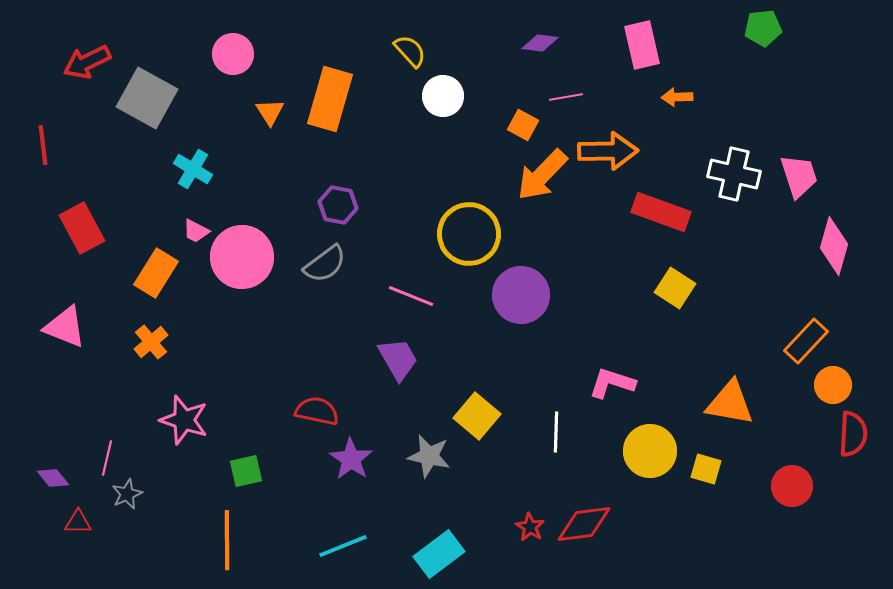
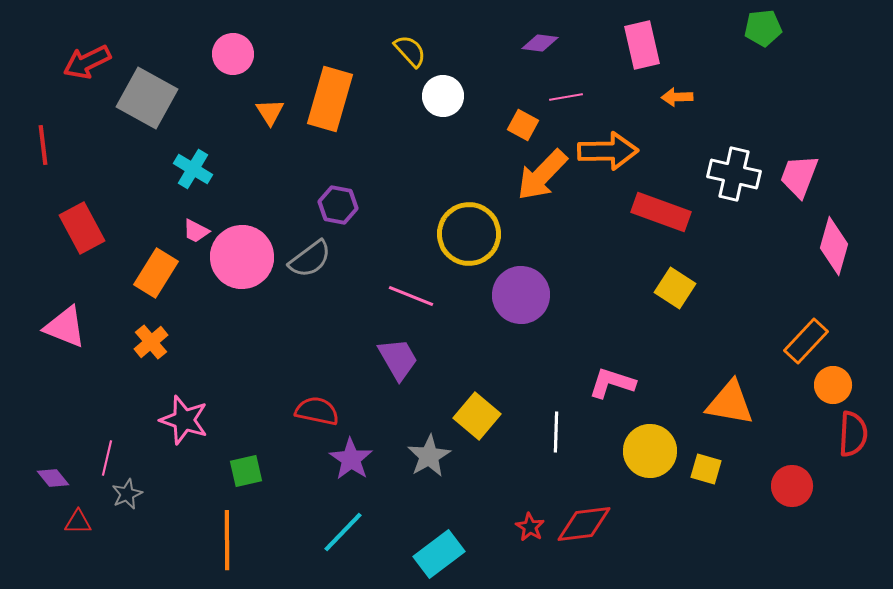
pink trapezoid at (799, 176): rotated 141 degrees counterclockwise
gray semicircle at (325, 264): moved 15 px left, 5 px up
gray star at (429, 456): rotated 30 degrees clockwise
cyan line at (343, 546): moved 14 px up; rotated 24 degrees counterclockwise
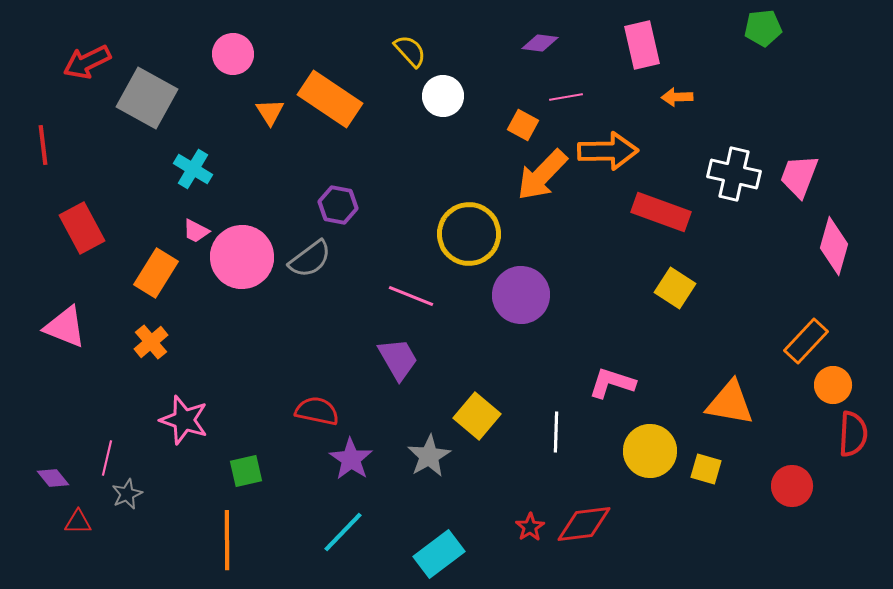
orange rectangle at (330, 99): rotated 72 degrees counterclockwise
red star at (530, 527): rotated 8 degrees clockwise
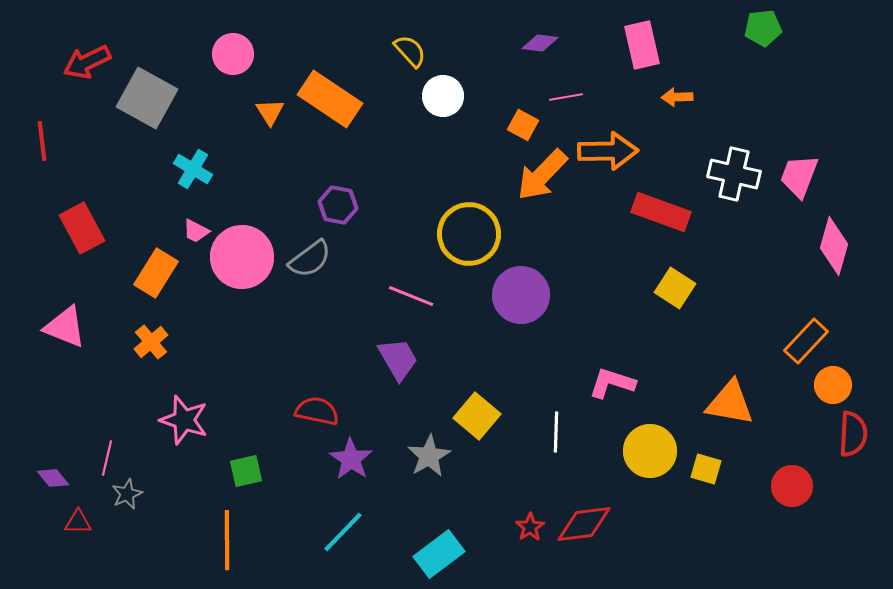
red line at (43, 145): moved 1 px left, 4 px up
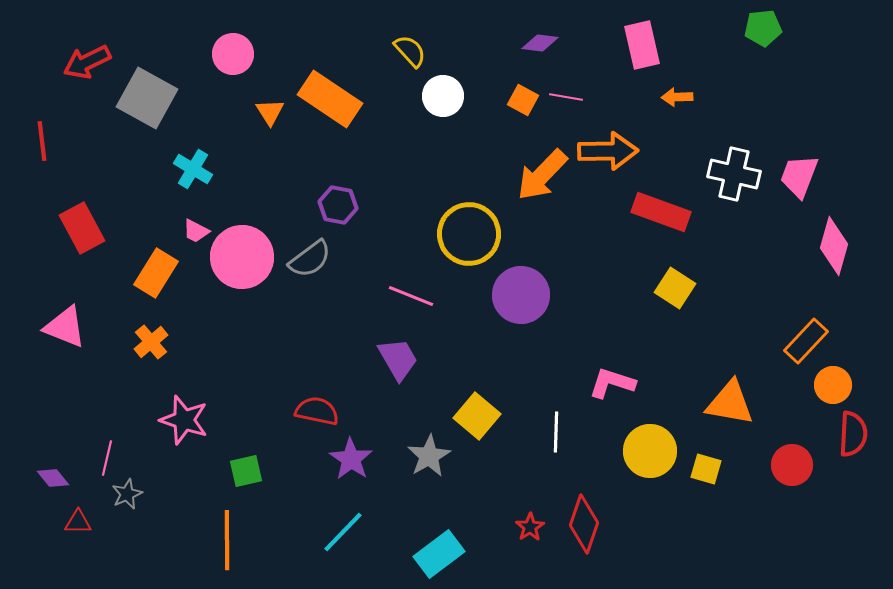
pink line at (566, 97): rotated 20 degrees clockwise
orange square at (523, 125): moved 25 px up
red circle at (792, 486): moved 21 px up
red diamond at (584, 524): rotated 64 degrees counterclockwise
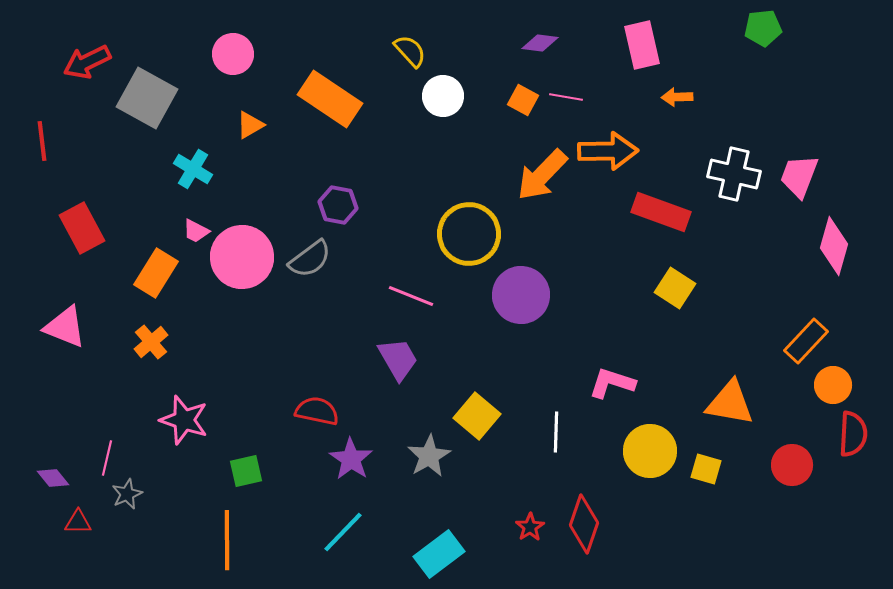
orange triangle at (270, 112): moved 20 px left, 13 px down; rotated 32 degrees clockwise
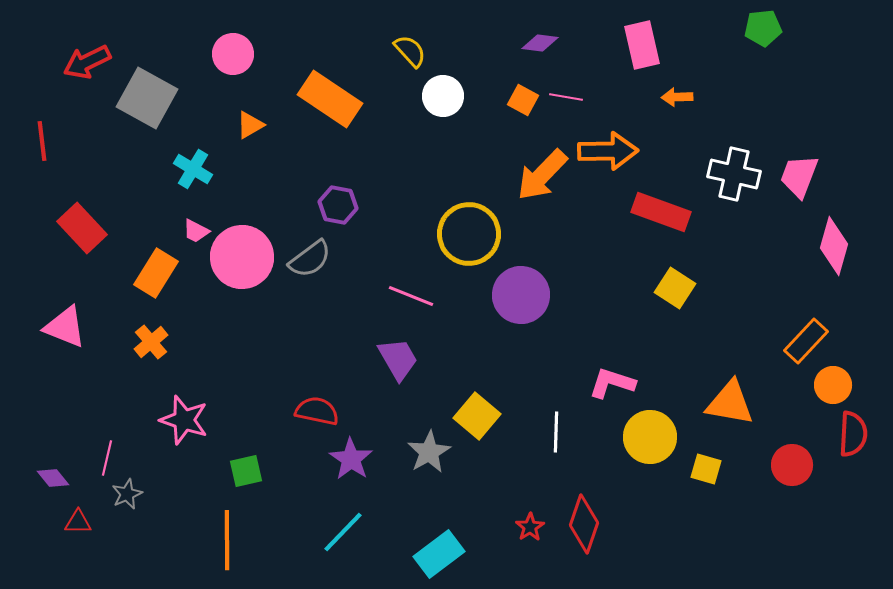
red rectangle at (82, 228): rotated 15 degrees counterclockwise
yellow circle at (650, 451): moved 14 px up
gray star at (429, 456): moved 4 px up
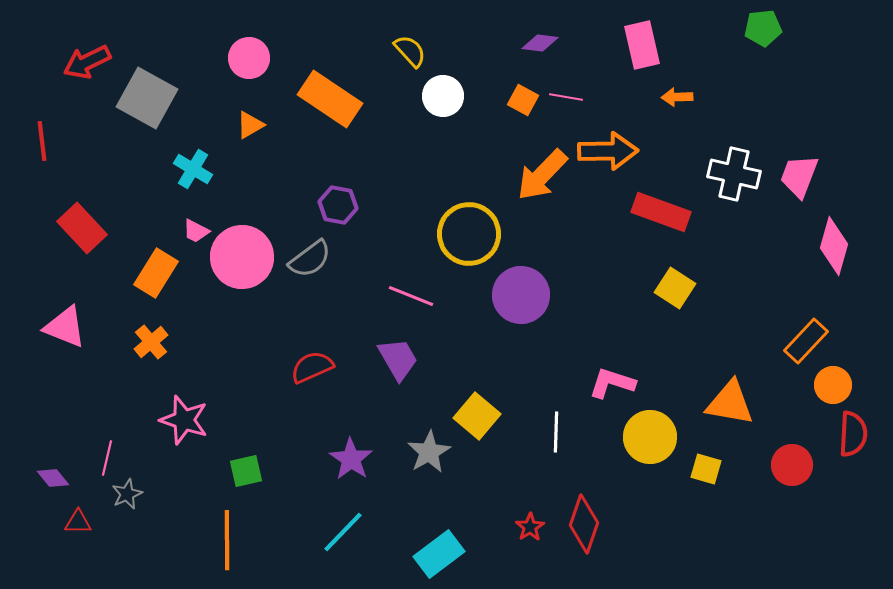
pink circle at (233, 54): moved 16 px right, 4 px down
red semicircle at (317, 411): moved 5 px left, 44 px up; rotated 36 degrees counterclockwise
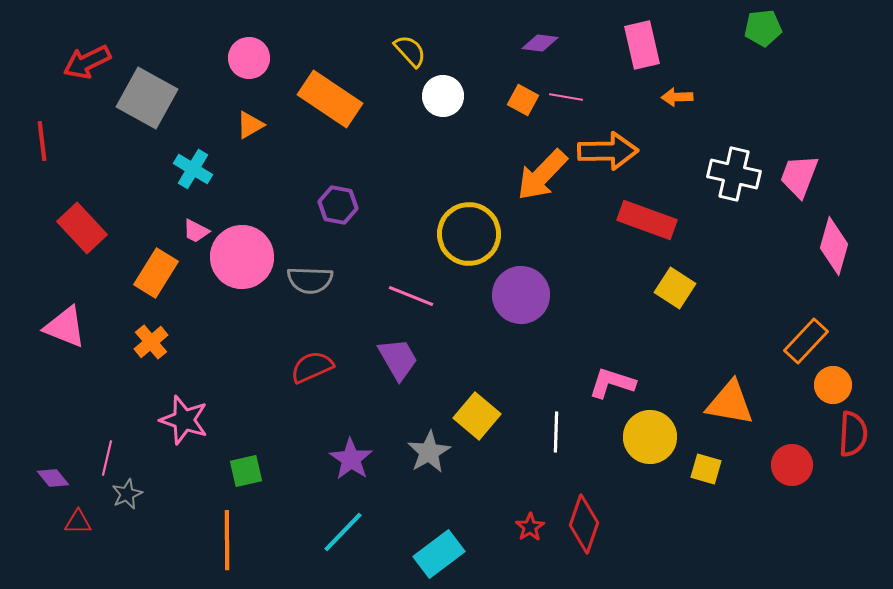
red rectangle at (661, 212): moved 14 px left, 8 px down
gray semicircle at (310, 259): moved 21 px down; rotated 39 degrees clockwise
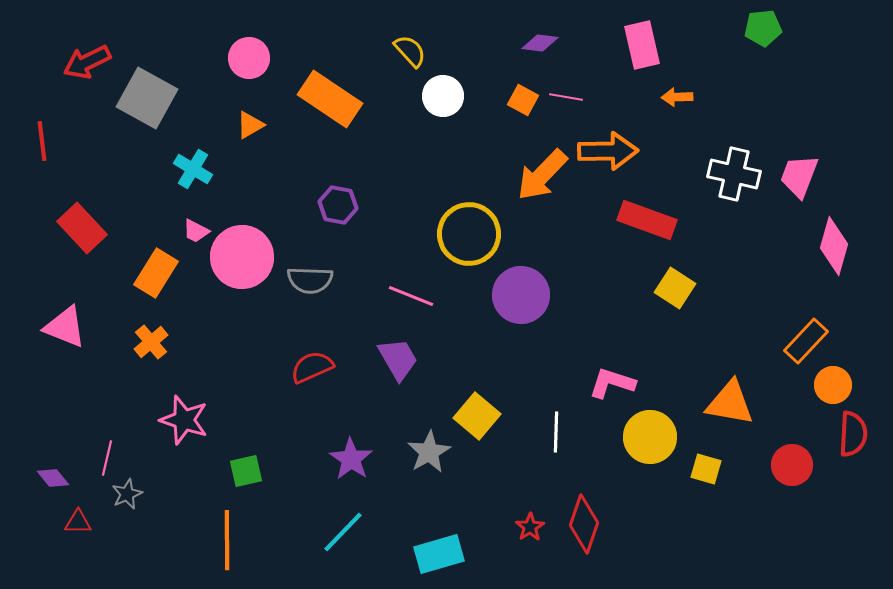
cyan rectangle at (439, 554): rotated 21 degrees clockwise
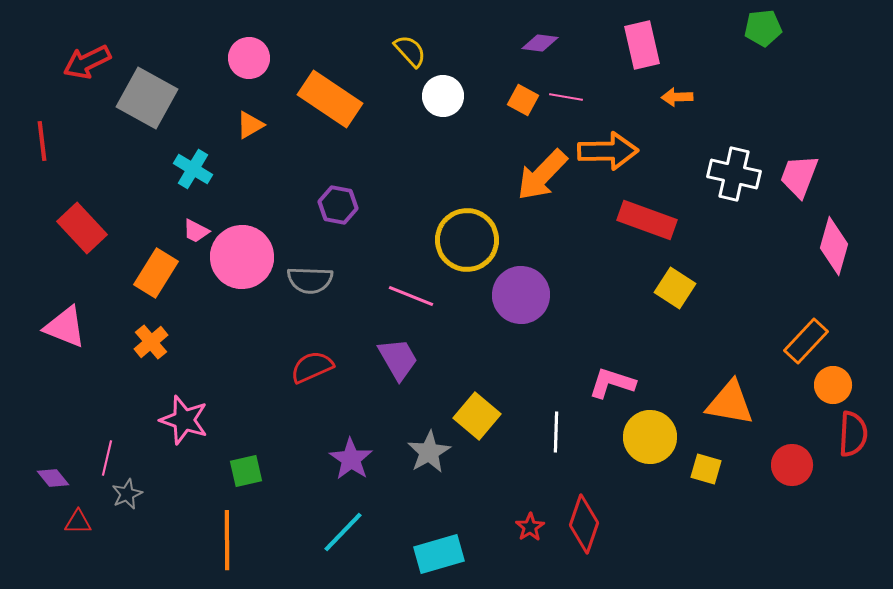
yellow circle at (469, 234): moved 2 px left, 6 px down
